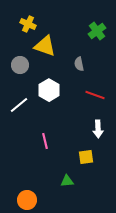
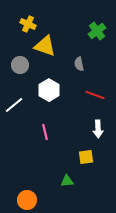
white line: moved 5 px left
pink line: moved 9 px up
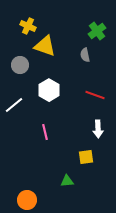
yellow cross: moved 2 px down
gray semicircle: moved 6 px right, 9 px up
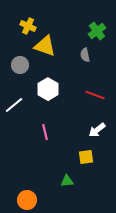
white hexagon: moved 1 px left, 1 px up
white arrow: moved 1 px left, 1 px down; rotated 54 degrees clockwise
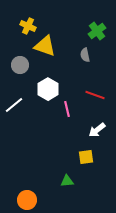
pink line: moved 22 px right, 23 px up
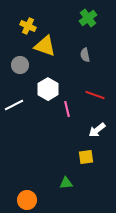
green cross: moved 9 px left, 13 px up
white line: rotated 12 degrees clockwise
green triangle: moved 1 px left, 2 px down
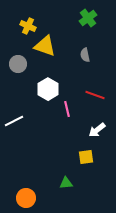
gray circle: moved 2 px left, 1 px up
white line: moved 16 px down
orange circle: moved 1 px left, 2 px up
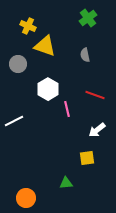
yellow square: moved 1 px right, 1 px down
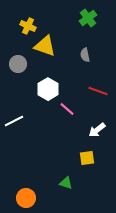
red line: moved 3 px right, 4 px up
pink line: rotated 35 degrees counterclockwise
green triangle: rotated 24 degrees clockwise
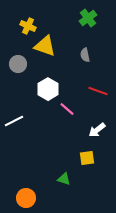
green triangle: moved 2 px left, 4 px up
